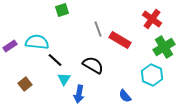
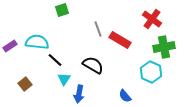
green cross: rotated 20 degrees clockwise
cyan hexagon: moved 1 px left, 3 px up
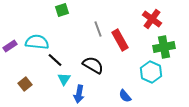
red rectangle: rotated 30 degrees clockwise
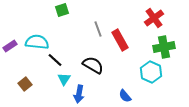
red cross: moved 2 px right, 1 px up; rotated 18 degrees clockwise
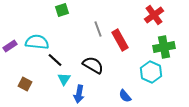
red cross: moved 3 px up
brown square: rotated 24 degrees counterclockwise
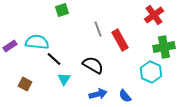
black line: moved 1 px left, 1 px up
blue arrow: moved 19 px right; rotated 114 degrees counterclockwise
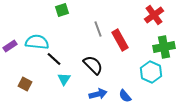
black semicircle: rotated 15 degrees clockwise
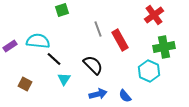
cyan semicircle: moved 1 px right, 1 px up
cyan hexagon: moved 2 px left, 1 px up
